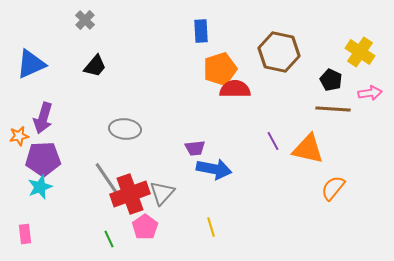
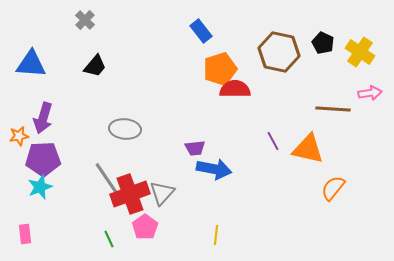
blue rectangle: rotated 35 degrees counterclockwise
blue triangle: rotated 28 degrees clockwise
black pentagon: moved 8 px left, 37 px up
yellow line: moved 5 px right, 8 px down; rotated 24 degrees clockwise
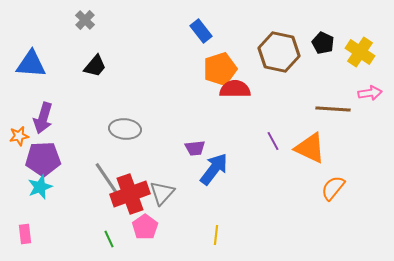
orange triangle: moved 2 px right, 1 px up; rotated 12 degrees clockwise
blue arrow: rotated 64 degrees counterclockwise
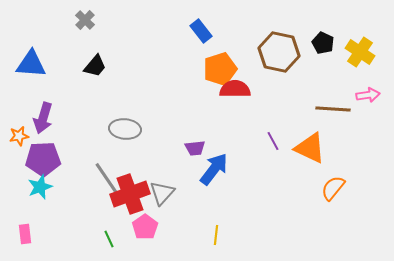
pink arrow: moved 2 px left, 2 px down
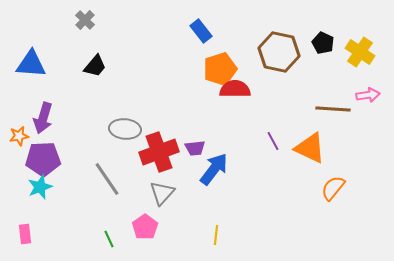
red cross: moved 29 px right, 42 px up
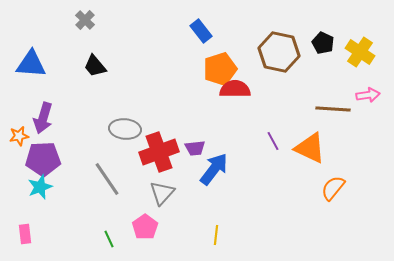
black trapezoid: rotated 100 degrees clockwise
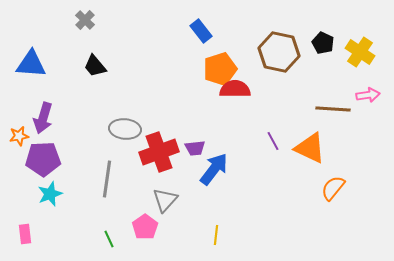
gray line: rotated 42 degrees clockwise
cyan star: moved 10 px right, 7 px down
gray triangle: moved 3 px right, 7 px down
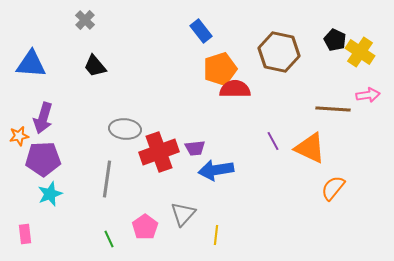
black pentagon: moved 12 px right, 3 px up
blue arrow: moved 2 px right, 1 px down; rotated 136 degrees counterclockwise
gray triangle: moved 18 px right, 14 px down
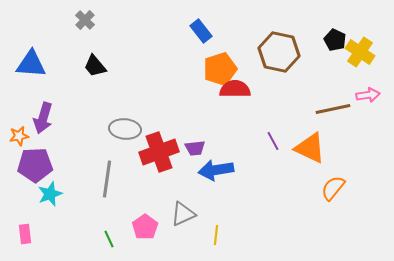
brown line: rotated 16 degrees counterclockwise
purple pentagon: moved 8 px left, 6 px down
gray triangle: rotated 24 degrees clockwise
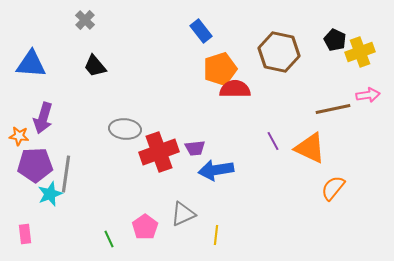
yellow cross: rotated 36 degrees clockwise
orange star: rotated 18 degrees clockwise
gray line: moved 41 px left, 5 px up
